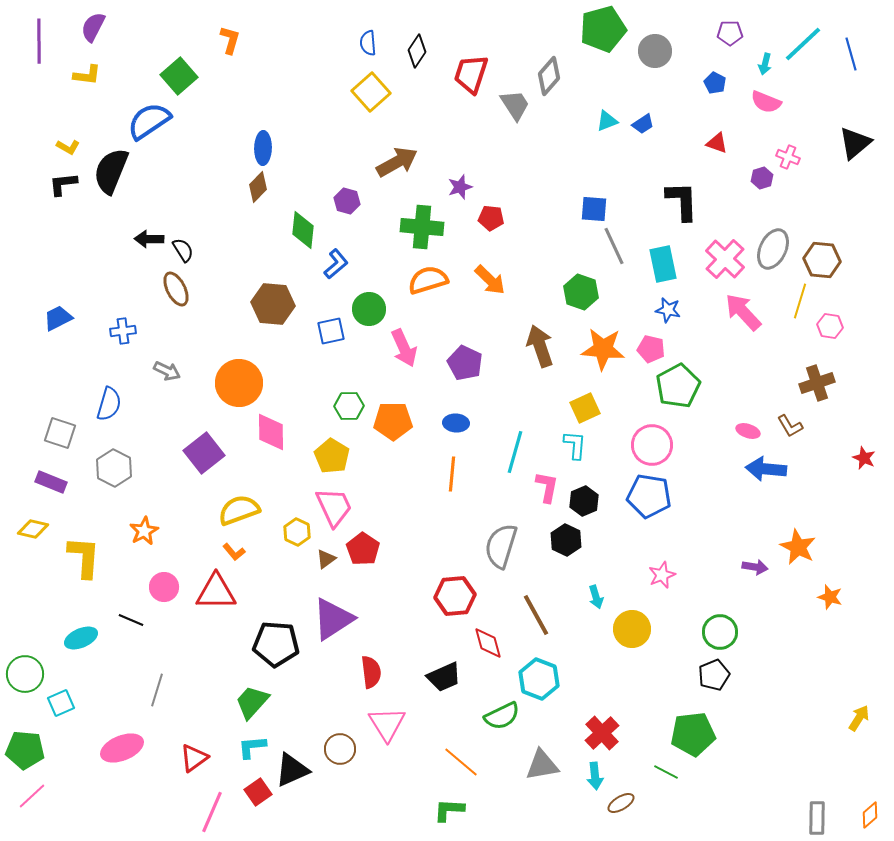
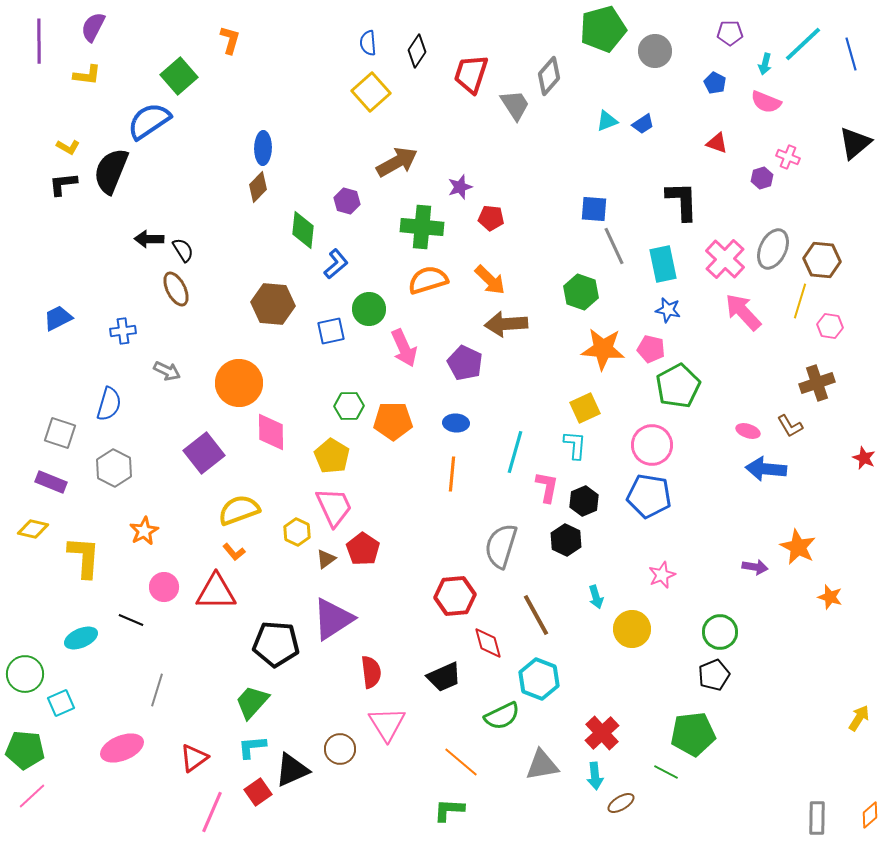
brown arrow at (540, 346): moved 34 px left, 22 px up; rotated 75 degrees counterclockwise
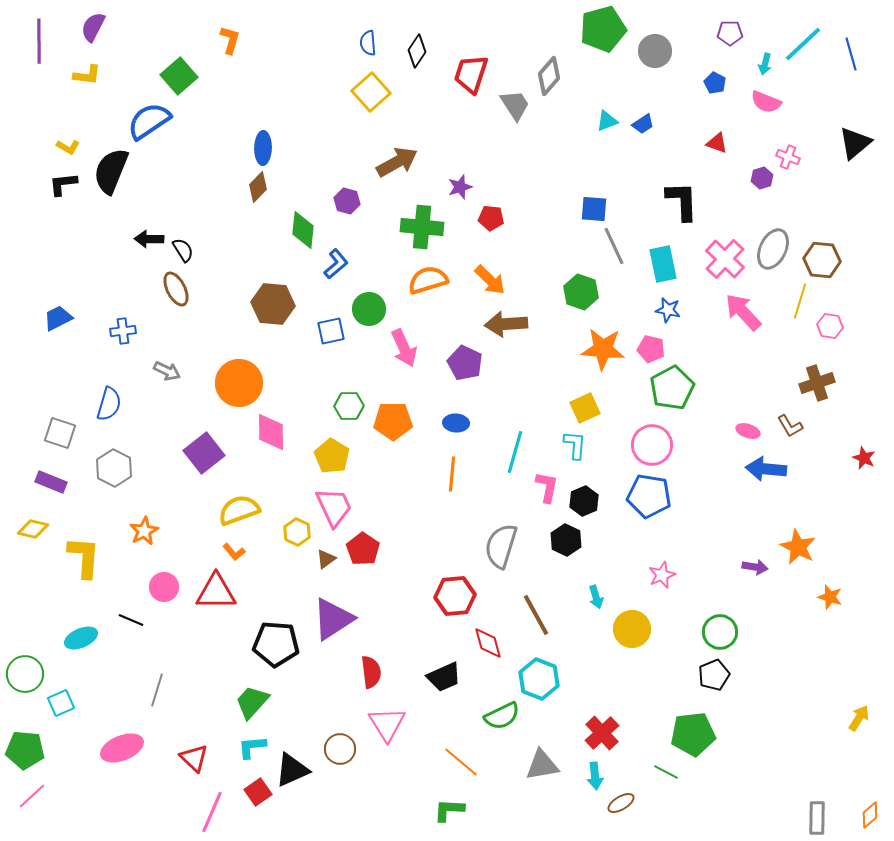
green pentagon at (678, 386): moved 6 px left, 2 px down
red triangle at (194, 758): rotated 40 degrees counterclockwise
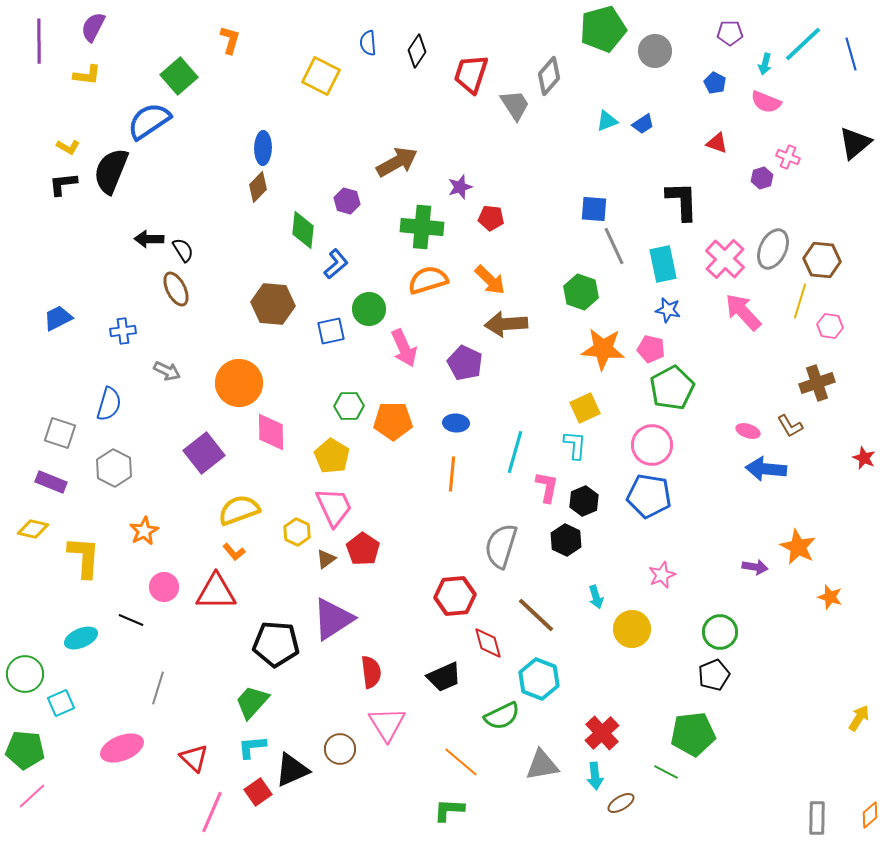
yellow square at (371, 92): moved 50 px left, 16 px up; rotated 21 degrees counterclockwise
brown line at (536, 615): rotated 18 degrees counterclockwise
gray line at (157, 690): moved 1 px right, 2 px up
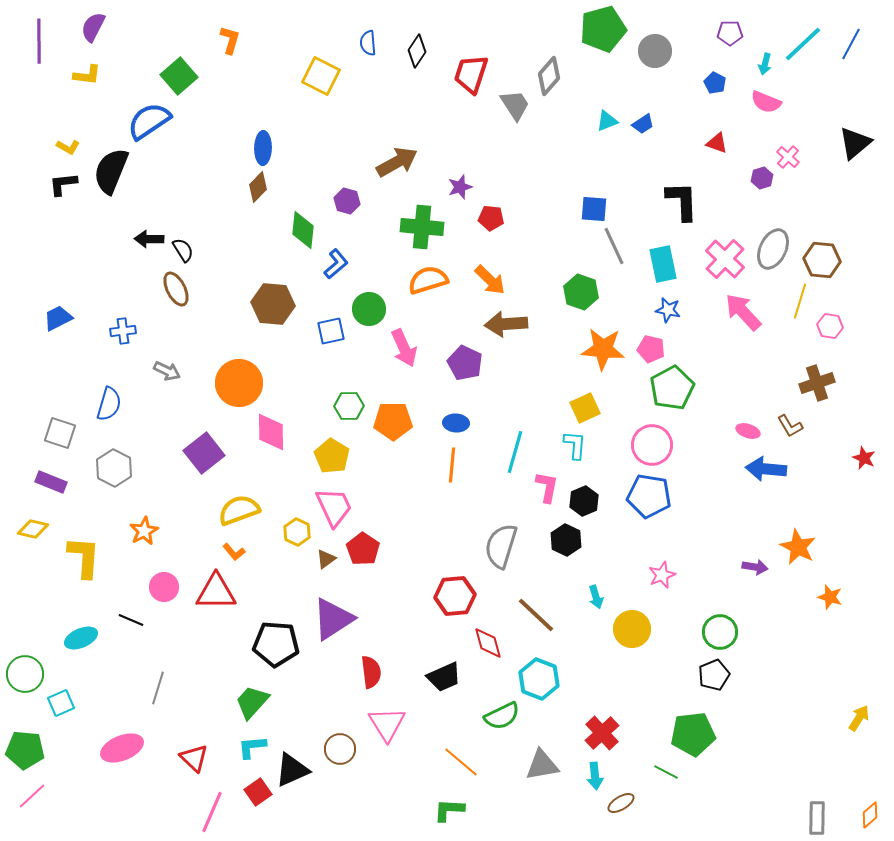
blue line at (851, 54): moved 10 px up; rotated 44 degrees clockwise
pink cross at (788, 157): rotated 20 degrees clockwise
orange line at (452, 474): moved 9 px up
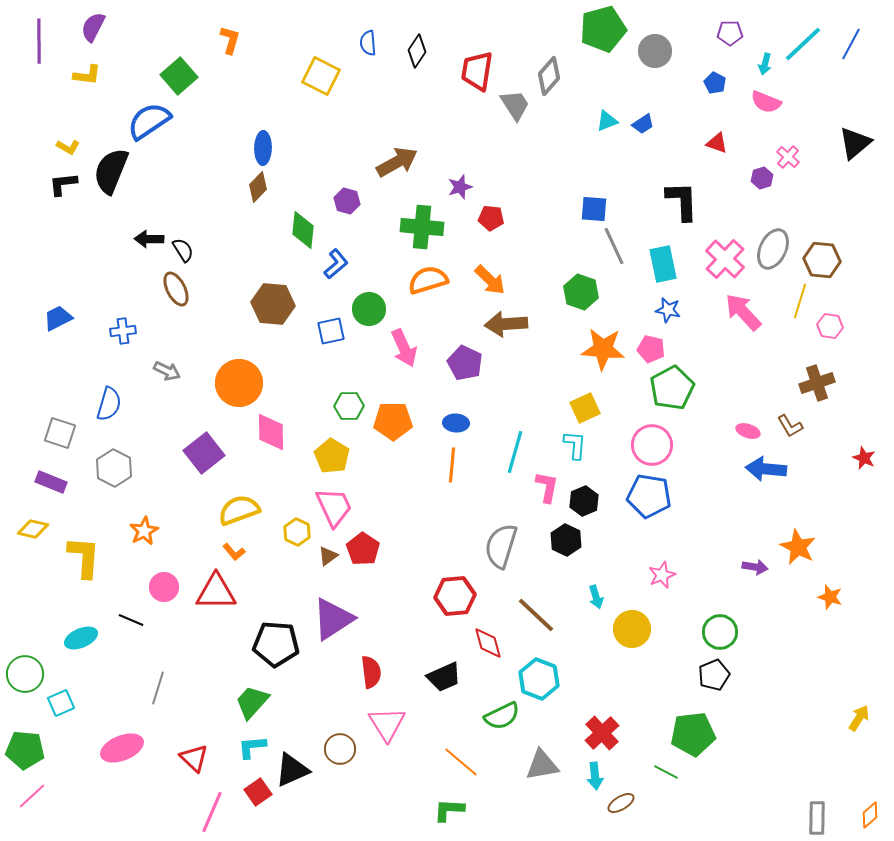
red trapezoid at (471, 74): moved 6 px right, 3 px up; rotated 9 degrees counterclockwise
brown triangle at (326, 559): moved 2 px right, 3 px up
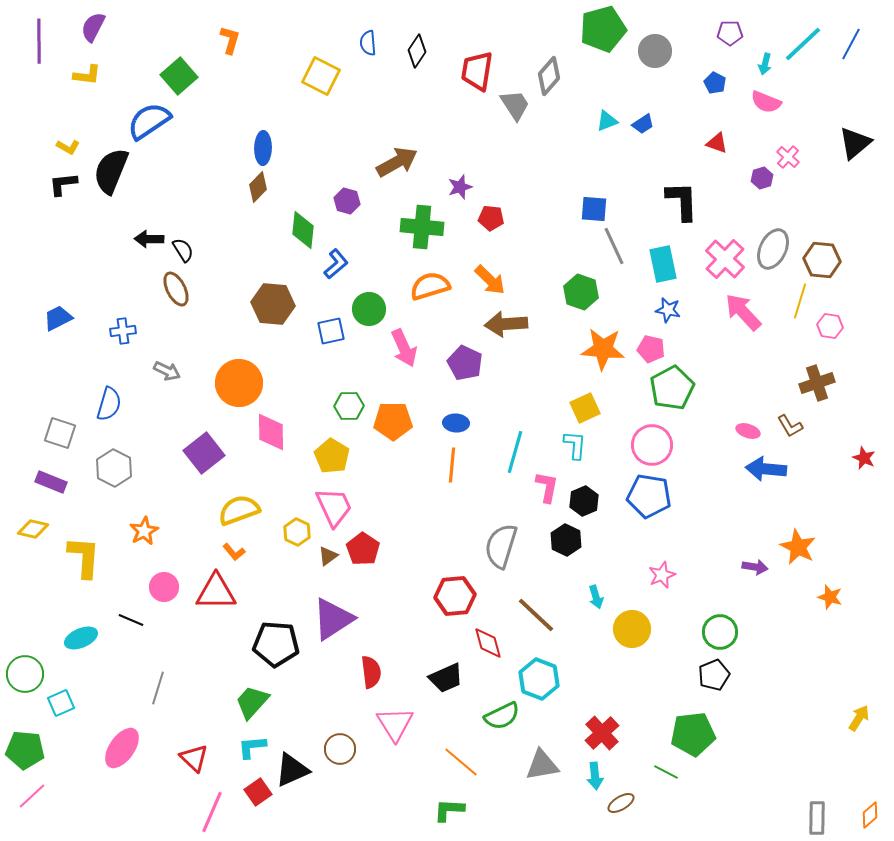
orange semicircle at (428, 280): moved 2 px right, 6 px down
black trapezoid at (444, 677): moved 2 px right, 1 px down
pink triangle at (387, 724): moved 8 px right
pink ellipse at (122, 748): rotated 33 degrees counterclockwise
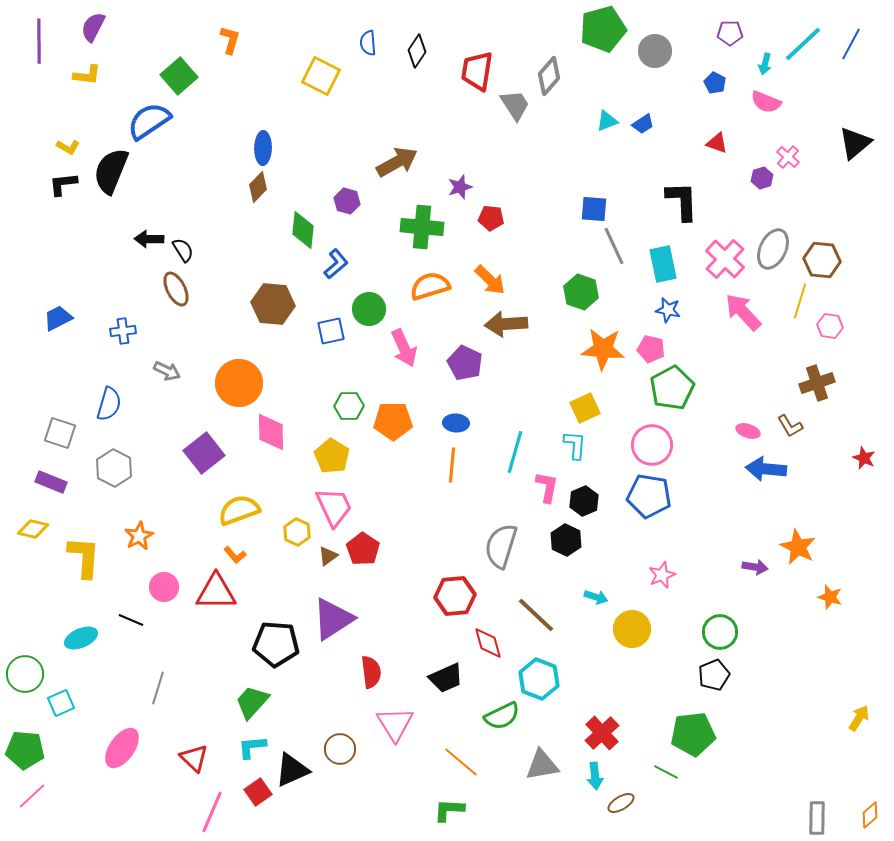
orange star at (144, 531): moved 5 px left, 5 px down
orange L-shape at (234, 552): moved 1 px right, 3 px down
cyan arrow at (596, 597): rotated 55 degrees counterclockwise
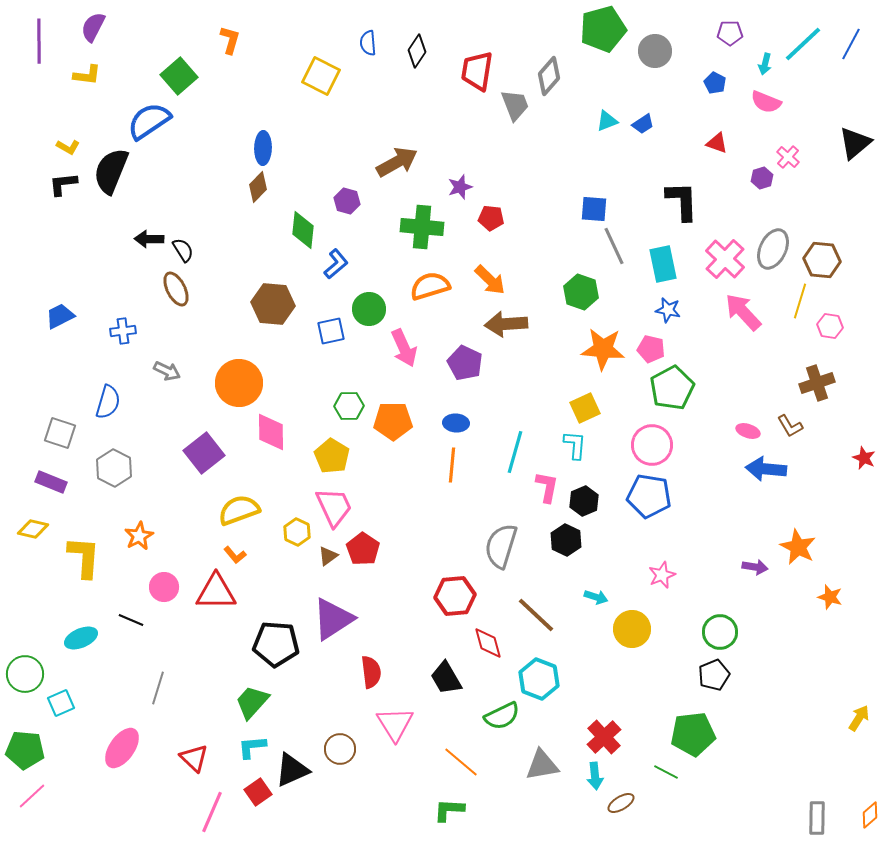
gray trapezoid at (515, 105): rotated 12 degrees clockwise
blue trapezoid at (58, 318): moved 2 px right, 2 px up
blue semicircle at (109, 404): moved 1 px left, 2 px up
black trapezoid at (446, 678): rotated 84 degrees clockwise
red cross at (602, 733): moved 2 px right, 4 px down
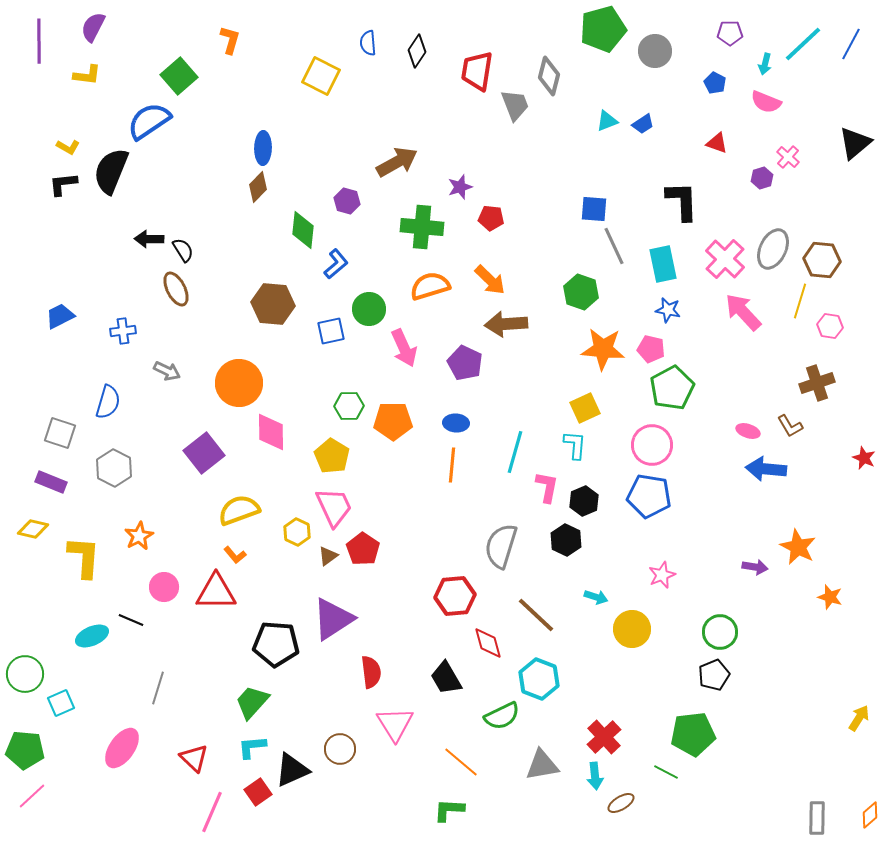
gray diamond at (549, 76): rotated 27 degrees counterclockwise
cyan ellipse at (81, 638): moved 11 px right, 2 px up
